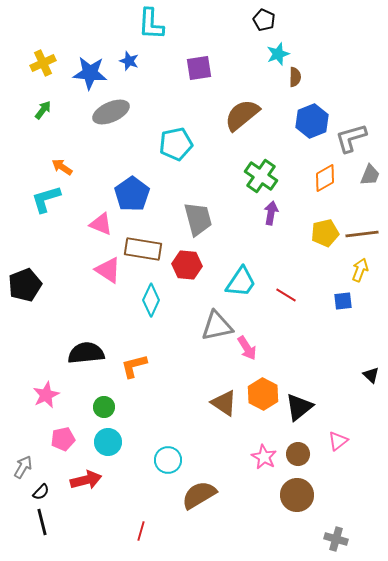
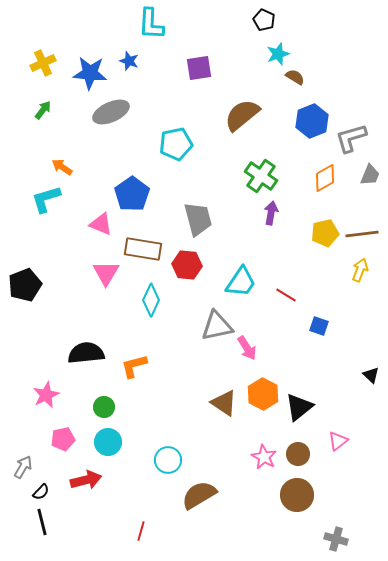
brown semicircle at (295, 77): rotated 60 degrees counterclockwise
pink triangle at (108, 270): moved 2 px left, 3 px down; rotated 28 degrees clockwise
blue square at (343, 301): moved 24 px left, 25 px down; rotated 24 degrees clockwise
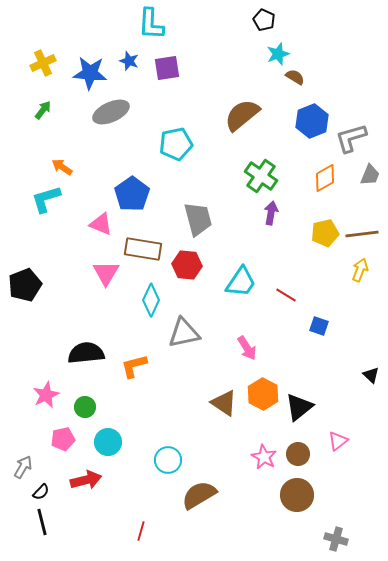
purple square at (199, 68): moved 32 px left
gray triangle at (217, 326): moved 33 px left, 7 px down
green circle at (104, 407): moved 19 px left
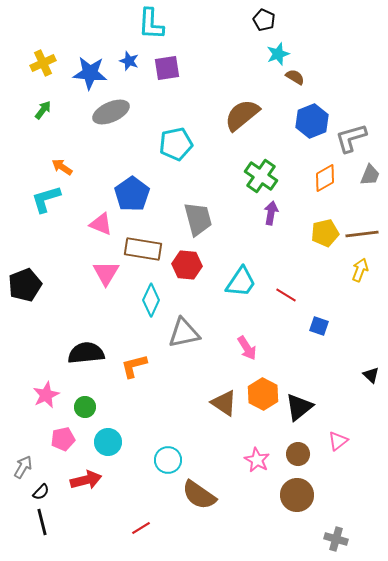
pink star at (264, 457): moved 7 px left, 3 px down
brown semicircle at (199, 495): rotated 114 degrees counterclockwise
red line at (141, 531): moved 3 px up; rotated 42 degrees clockwise
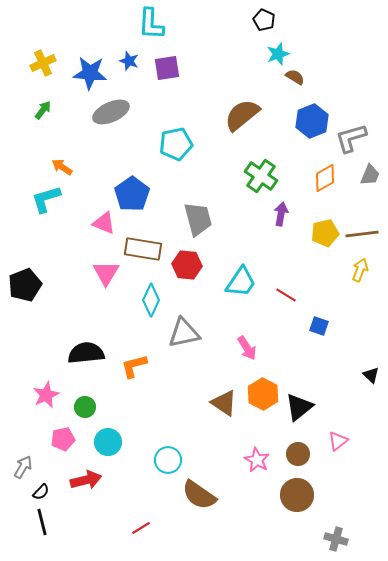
purple arrow at (271, 213): moved 10 px right, 1 px down
pink triangle at (101, 224): moved 3 px right, 1 px up
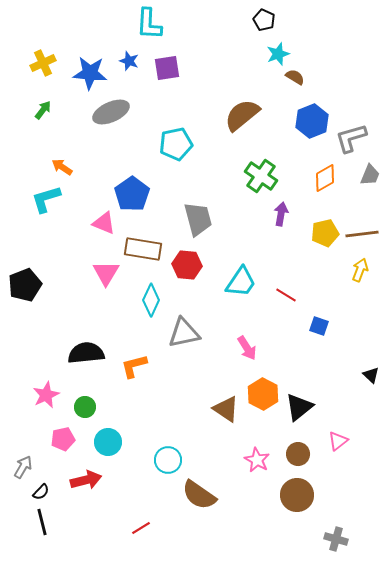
cyan L-shape at (151, 24): moved 2 px left
brown triangle at (224, 403): moved 2 px right, 6 px down
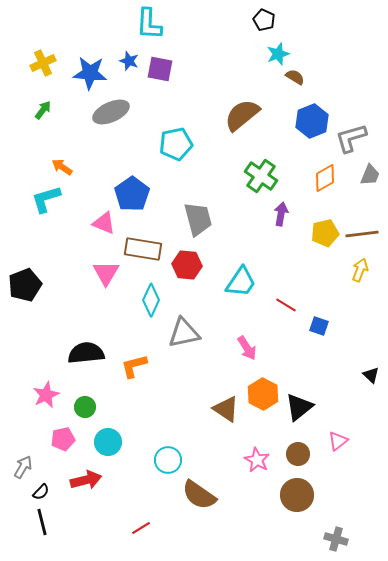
purple square at (167, 68): moved 7 px left, 1 px down; rotated 20 degrees clockwise
red line at (286, 295): moved 10 px down
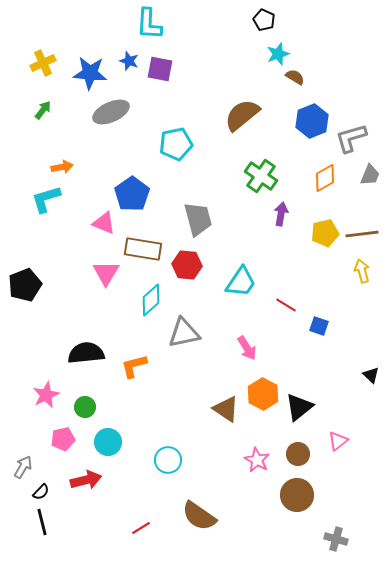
orange arrow at (62, 167): rotated 135 degrees clockwise
yellow arrow at (360, 270): moved 2 px right, 1 px down; rotated 35 degrees counterclockwise
cyan diamond at (151, 300): rotated 24 degrees clockwise
brown semicircle at (199, 495): moved 21 px down
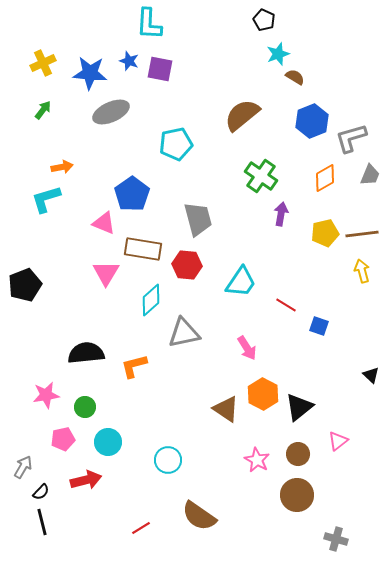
pink star at (46, 395): rotated 16 degrees clockwise
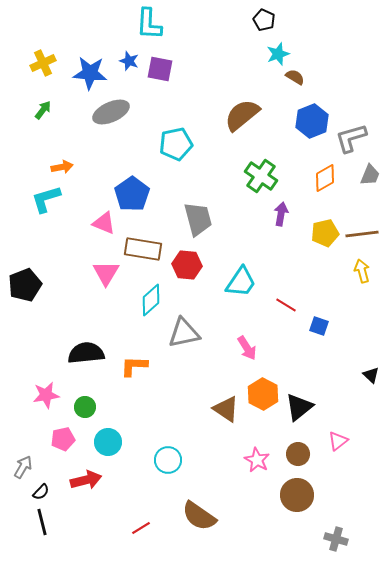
orange L-shape at (134, 366): rotated 16 degrees clockwise
